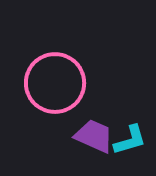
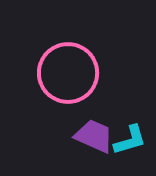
pink circle: moved 13 px right, 10 px up
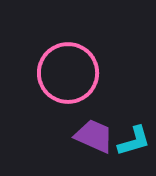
cyan L-shape: moved 4 px right, 1 px down
